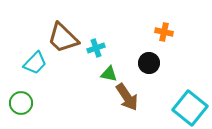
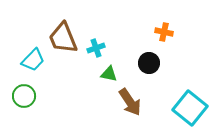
brown trapezoid: rotated 24 degrees clockwise
cyan trapezoid: moved 2 px left, 3 px up
brown arrow: moved 3 px right, 5 px down
green circle: moved 3 px right, 7 px up
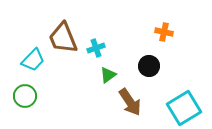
black circle: moved 3 px down
green triangle: moved 1 px left, 1 px down; rotated 48 degrees counterclockwise
green circle: moved 1 px right
cyan square: moved 6 px left; rotated 20 degrees clockwise
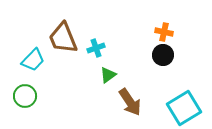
black circle: moved 14 px right, 11 px up
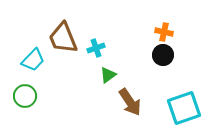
cyan square: rotated 12 degrees clockwise
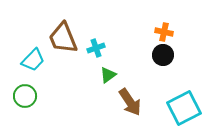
cyan square: rotated 8 degrees counterclockwise
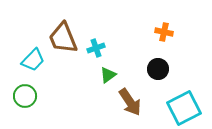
black circle: moved 5 px left, 14 px down
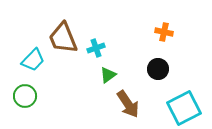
brown arrow: moved 2 px left, 2 px down
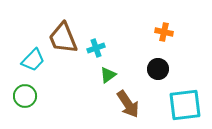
cyan square: moved 1 px right, 3 px up; rotated 20 degrees clockwise
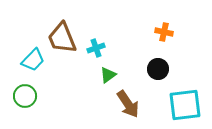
brown trapezoid: moved 1 px left
